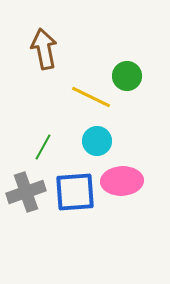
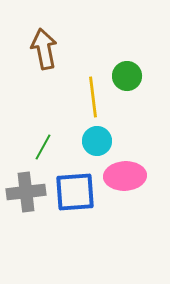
yellow line: moved 2 px right; rotated 57 degrees clockwise
pink ellipse: moved 3 px right, 5 px up
gray cross: rotated 12 degrees clockwise
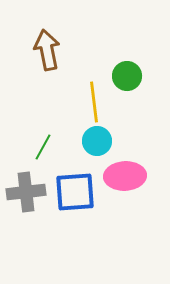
brown arrow: moved 3 px right, 1 px down
yellow line: moved 1 px right, 5 px down
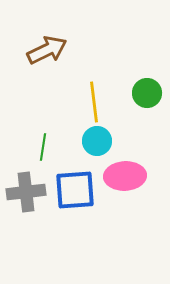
brown arrow: rotated 75 degrees clockwise
green circle: moved 20 px right, 17 px down
green line: rotated 20 degrees counterclockwise
blue square: moved 2 px up
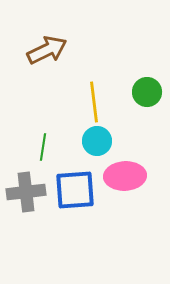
green circle: moved 1 px up
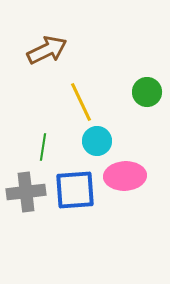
yellow line: moved 13 px left; rotated 18 degrees counterclockwise
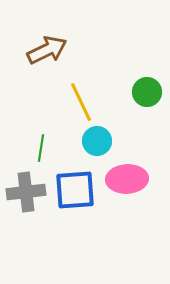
green line: moved 2 px left, 1 px down
pink ellipse: moved 2 px right, 3 px down
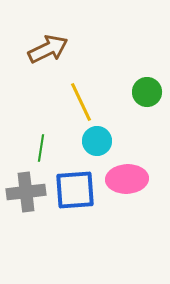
brown arrow: moved 1 px right, 1 px up
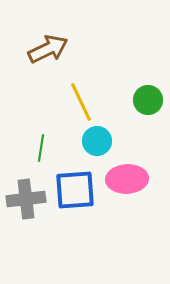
green circle: moved 1 px right, 8 px down
gray cross: moved 7 px down
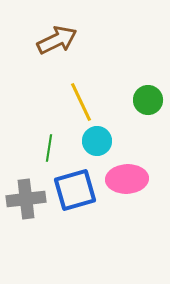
brown arrow: moved 9 px right, 9 px up
green line: moved 8 px right
blue square: rotated 12 degrees counterclockwise
